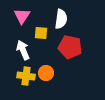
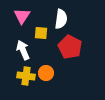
red pentagon: rotated 15 degrees clockwise
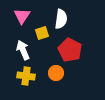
yellow square: moved 1 px right; rotated 24 degrees counterclockwise
red pentagon: moved 3 px down
orange circle: moved 10 px right
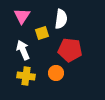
red pentagon: rotated 20 degrees counterclockwise
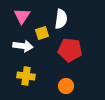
white arrow: moved 4 px up; rotated 120 degrees clockwise
orange circle: moved 10 px right, 13 px down
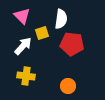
pink triangle: rotated 18 degrees counterclockwise
white arrow: rotated 54 degrees counterclockwise
red pentagon: moved 2 px right, 6 px up
orange circle: moved 2 px right
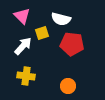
white semicircle: rotated 96 degrees clockwise
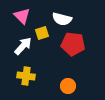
white semicircle: moved 1 px right
red pentagon: moved 1 px right
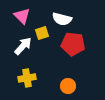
yellow cross: moved 1 px right, 2 px down; rotated 18 degrees counterclockwise
